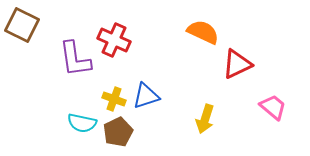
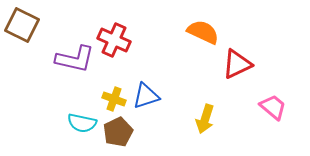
purple L-shape: rotated 69 degrees counterclockwise
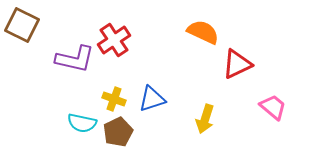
red cross: rotated 32 degrees clockwise
blue triangle: moved 6 px right, 3 px down
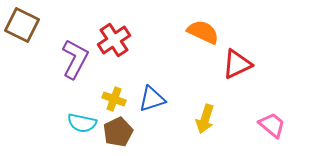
purple L-shape: rotated 75 degrees counterclockwise
pink trapezoid: moved 1 px left, 18 px down
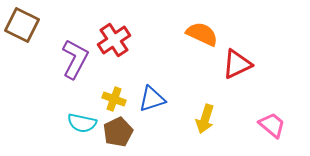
orange semicircle: moved 1 px left, 2 px down
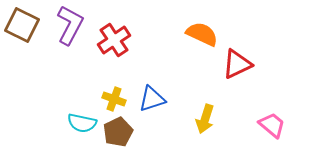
purple L-shape: moved 5 px left, 34 px up
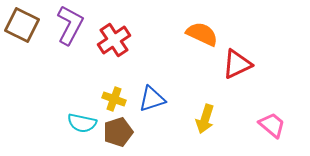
brown pentagon: rotated 8 degrees clockwise
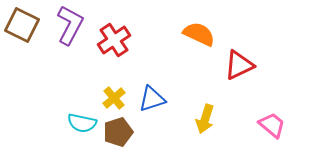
orange semicircle: moved 3 px left
red triangle: moved 2 px right, 1 px down
yellow cross: moved 1 px up; rotated 30 degrees clockwise
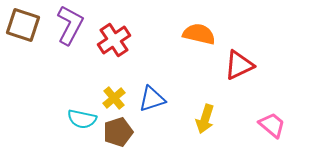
brown square: moved 1 px right; rotated 8 degrees counterclockwise
orange semicircle: rotated 12 degrees counterclockwise
cyan semicircle: moved 4 px up
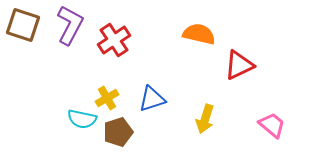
yellow cross: moved 7 px left; rotated 10 degrees clockwise
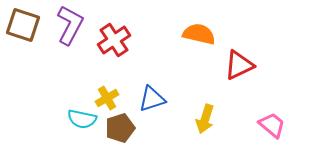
brown pentagon: moved 2 px right, 4 px up
